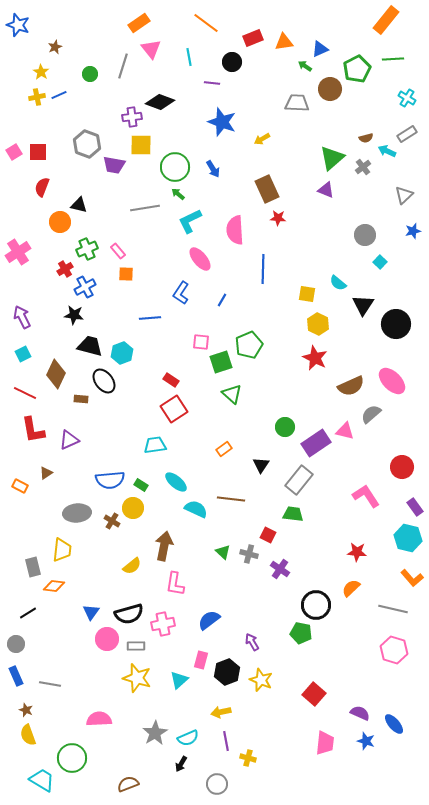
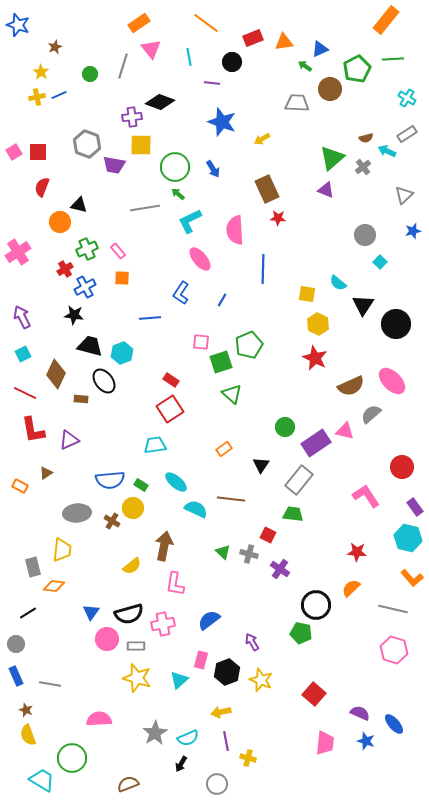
orange square at (126, 274): moved 4 px left, 4 px down
red square at (174, 409): moved 4 px left
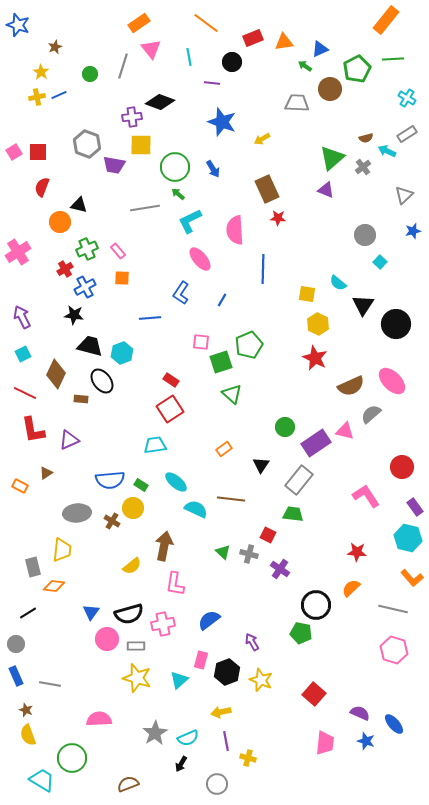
black ellipse at (104, 381): moved 2 px left
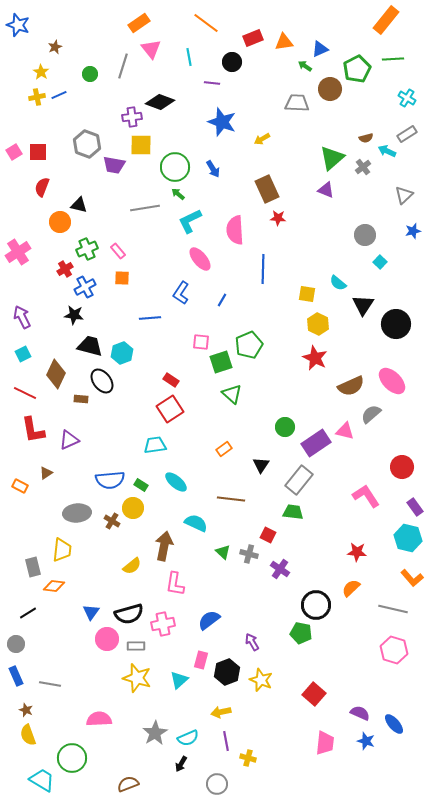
cyan semicircle at (196, 509): moved 14 px down
green trapezoid at (293, 514): moved 2 px up
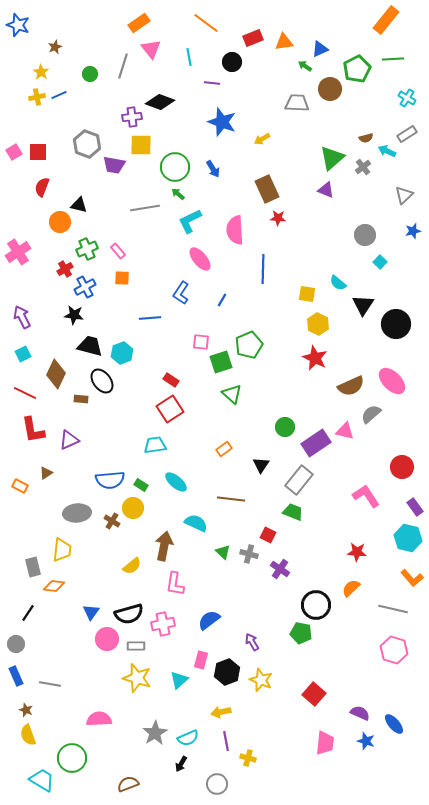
green trapezoid at (293, 512): rotated 15 degrees clockwise
black line at (28, 613): rotated 24 degrees counterclockwise
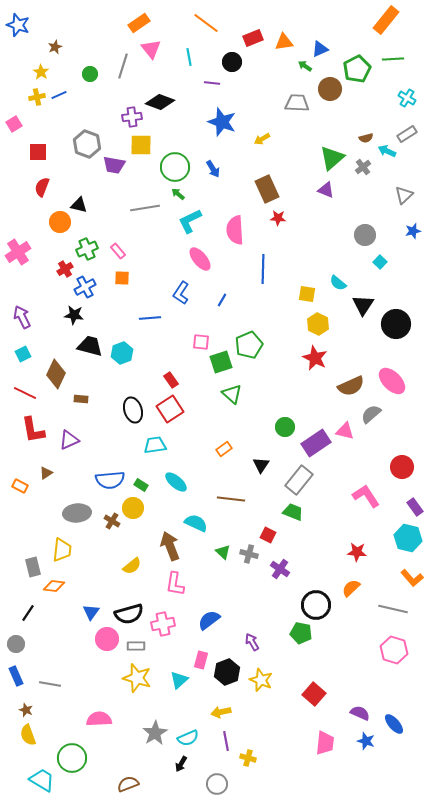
pink square at (14, 152): moved 28 px up
red rectangle at (171, 380): rotated 21 degrees clockwise
black ellipse at (102, 381): moved 31 px right, 29 px down; rotated 20 degrees clockwise
brown arrow at (164, 546): moved 6 px right; rotated 32 degrees counterclockwise
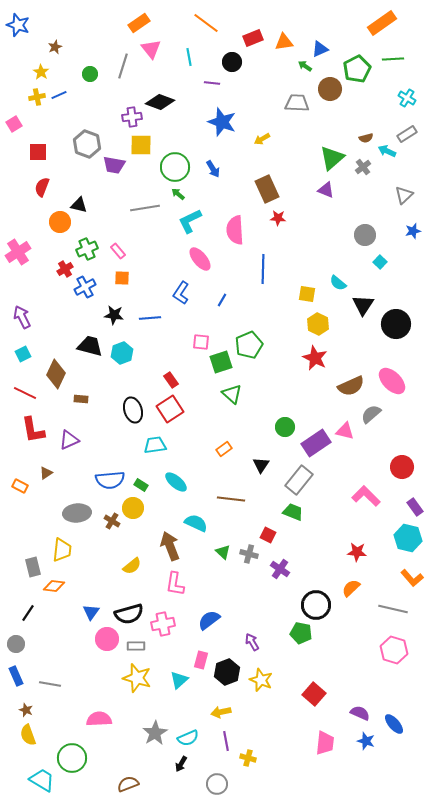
orange rectangle at (386, 20): moved 4 px left, 3 px down; rotated 16 degrees clockwise
black star at (74, 315): moved 40 px right
pink L-shape at (366, 496): rotated 12 degrees counterclockwise
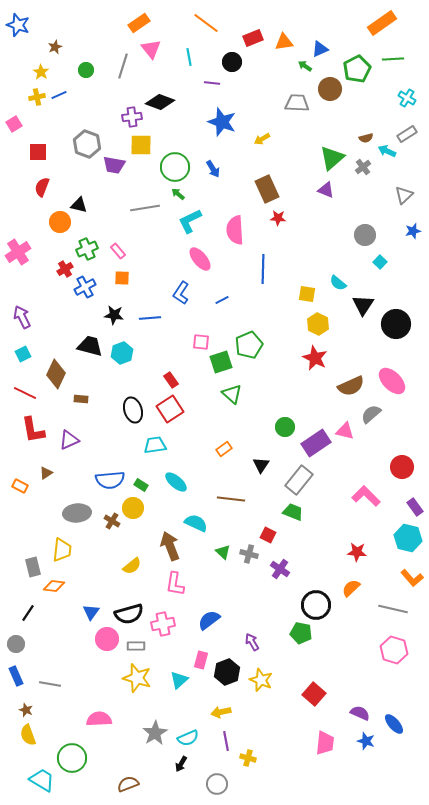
green circle at (90, 74): moved 4 px left, 4 px up
blue line at (222, 300): rotated 32 degrees clockwise
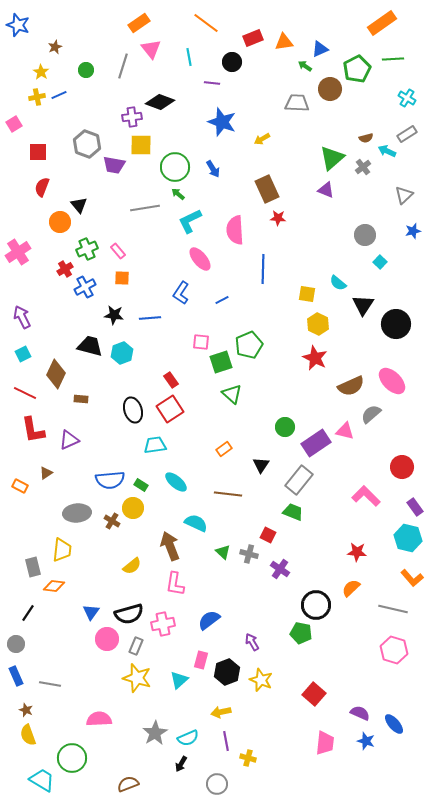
black triangle at (79, 205): rotated 36 degrees clockwise
brown line at (231, 499): moved 3 px left, 5 px up
gray rectangle at (136, 646): rotated 66 degrees counterclockwise
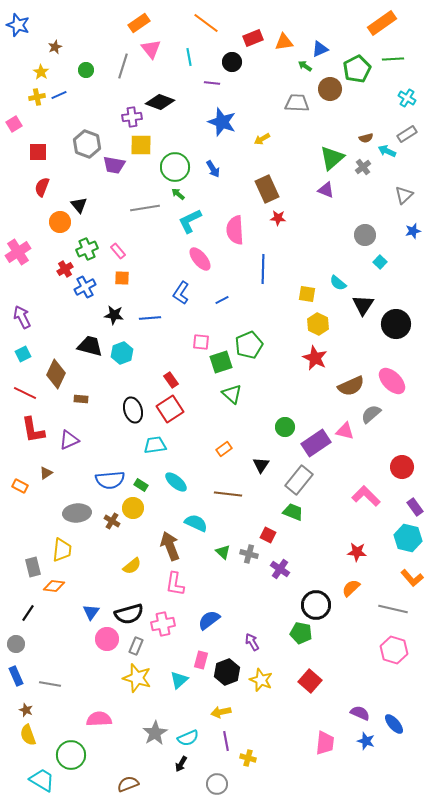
red square at (314, 694): moved 4 px left, 13 px up
green circle at (72, 758): moved 1 px left, 3 px up
